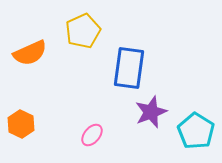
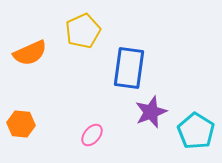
orange hexagon: rotated 20 degrees counterclockwise
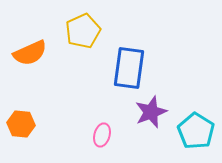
pink ellipse: moved 10 px right; rotated 25 degrees counterclockwise
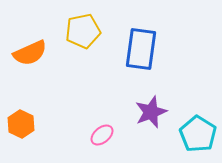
yellow pentagon: rotated 12 degrees clockwise
blue rectangle: moved 12 px right, 19 px up
orange hexagon: rotated 20 degrees clockwise
cyan pentagon: moved 2 px right, 3 px down
pink ellipse: rotated 35 degrees clockwise
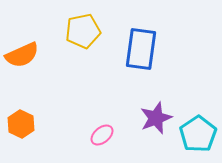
orange semicircle: moved 8 px left, 2 px down
purple star: moved 5 px right, 6 px down
cyan pentagon: rotated 6 degrees clockwise
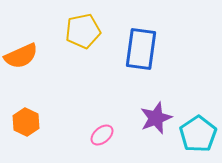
orange semicircle: moved 1 px left, 1 px down
orange hexagon: moved 5 px right, 2 px up
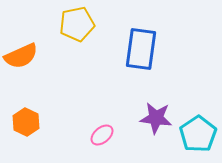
yellow pentagon: moved 6 px left, 7 px up
purple star: rotated 28 degrees clockwise
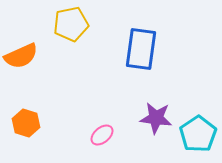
yellow pentagon: moved 6 px left
orange hexagon: moved 1 px down; rotated 8 degrees counterclockwise
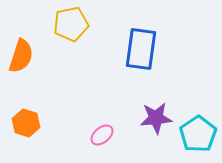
orange semicircle: rotated 48 degrees counterclockwise
purple star: rotated 12 degrees counterclockwise
